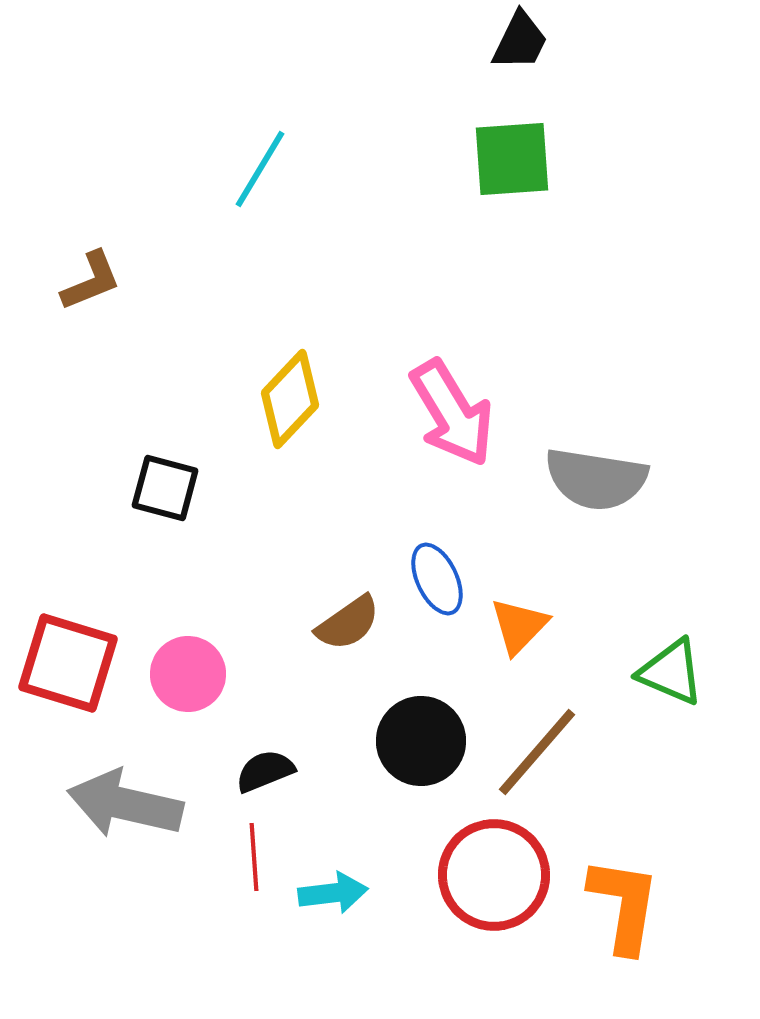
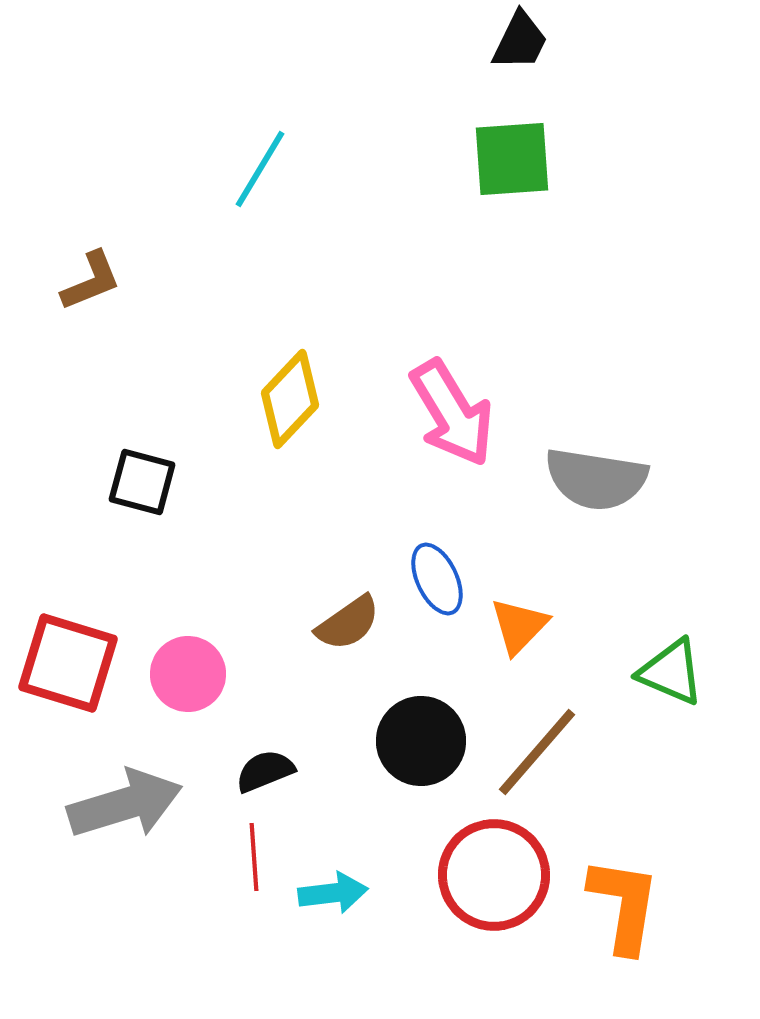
black square: moved 23 px left, 6 px up
gray arrow: rotated 150 degrees clockwise
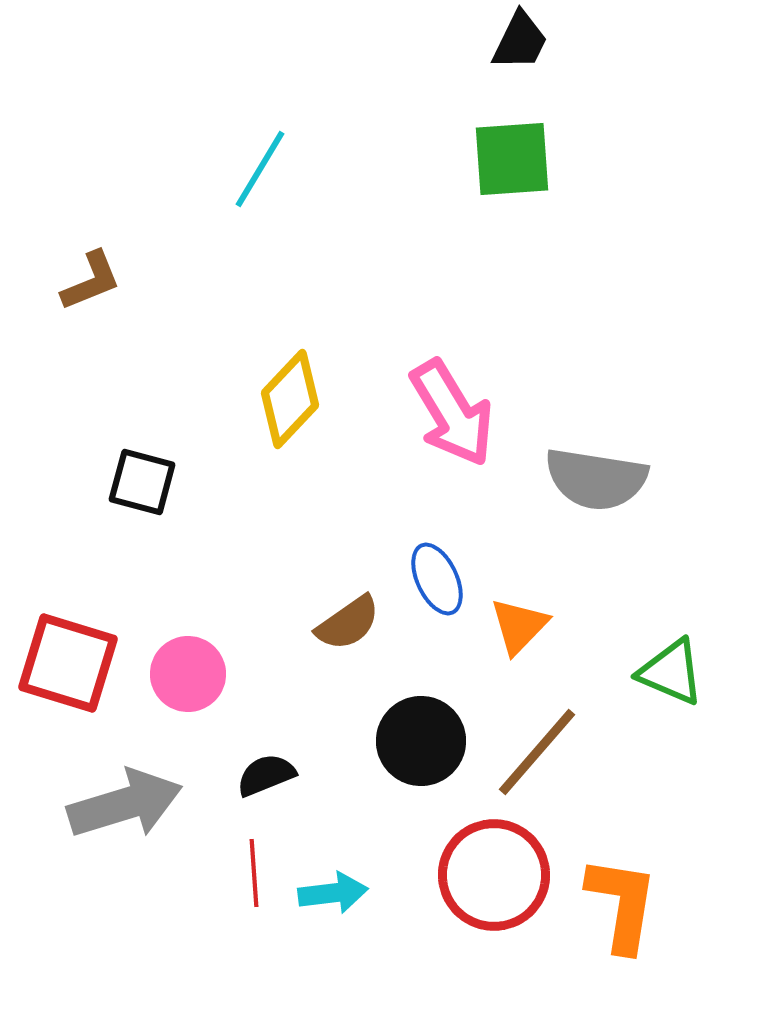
black semicircle: moved 1 px right, 4 px down
red line: moved 16 px down
orange L-shape: moved 2 px left, 1 px up
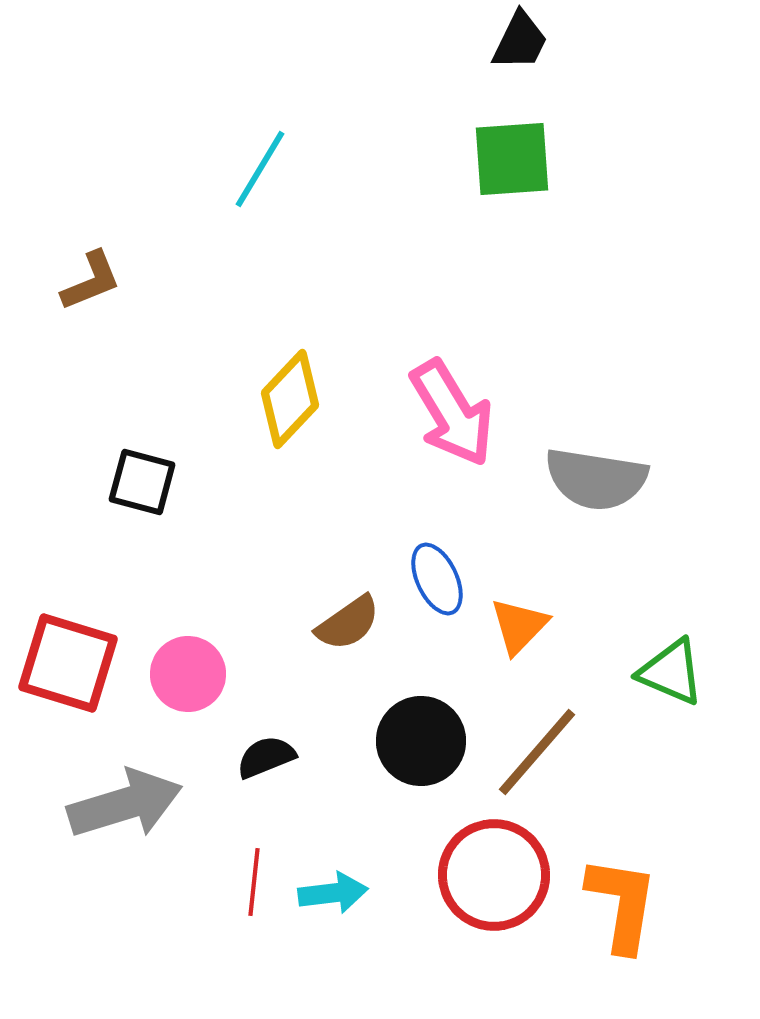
black semicircle: moved 18 px up
red line: moved 9 px down; rotated 10 degrees clockwise
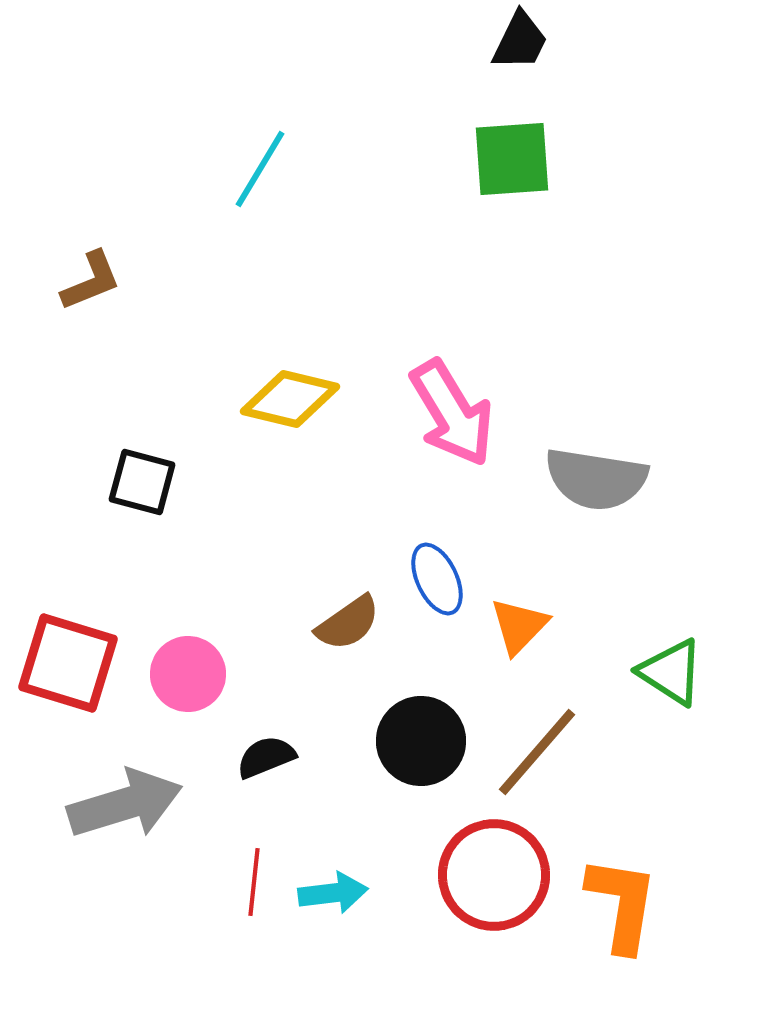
yellow diamond: rotated 60 degrees clockwise
green triangle: rotated 10 degrees clockwise
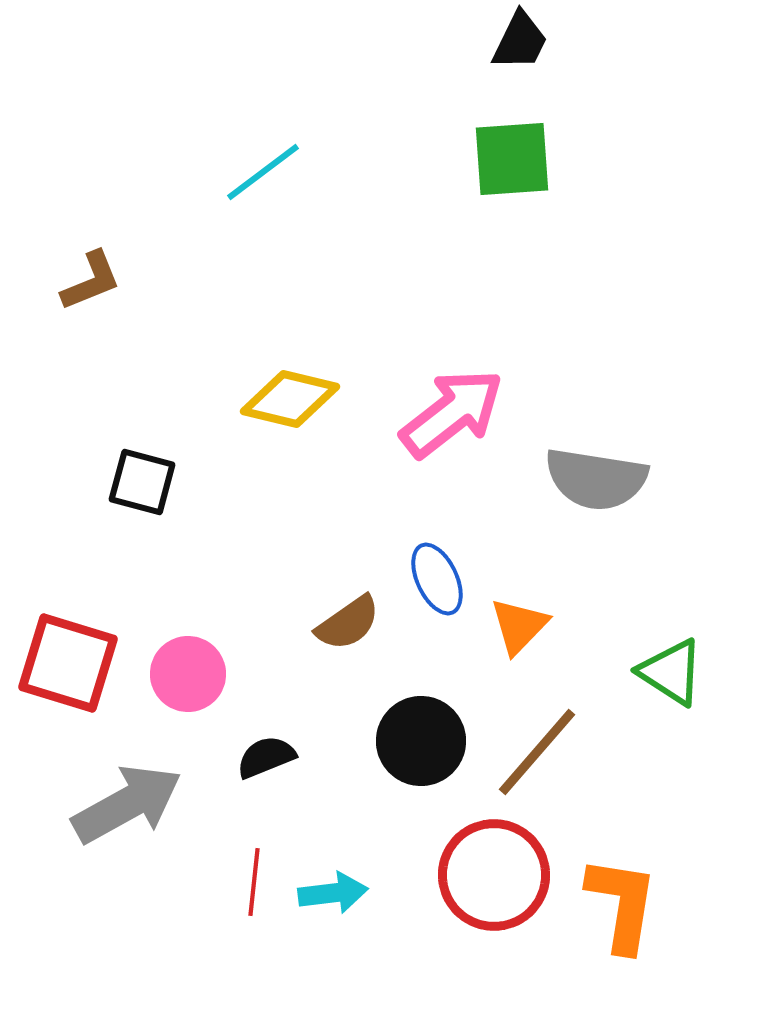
cyan line: moved 3 px right, 3 px down; rotated 22 degrees clockwise
pink arrow: rotated 97 degrees counterclockwise
gray arrow: moved 2 px right; rotated 12 degrees counterclockwise
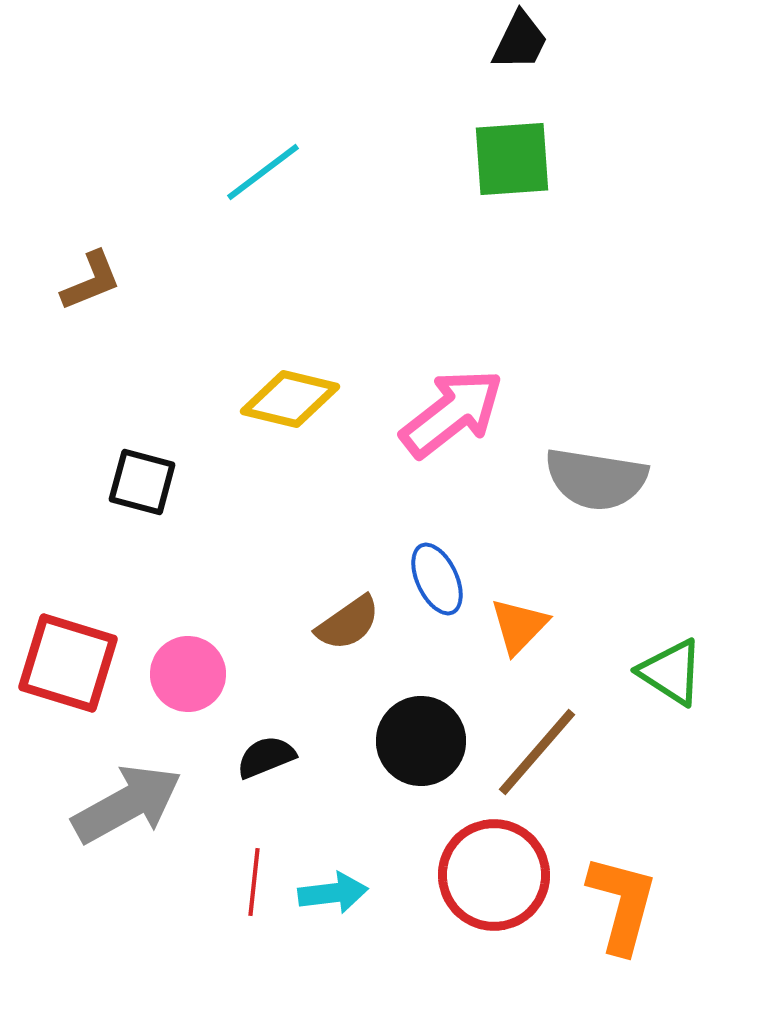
orange L-shape: rotated 6 degrees clockwise
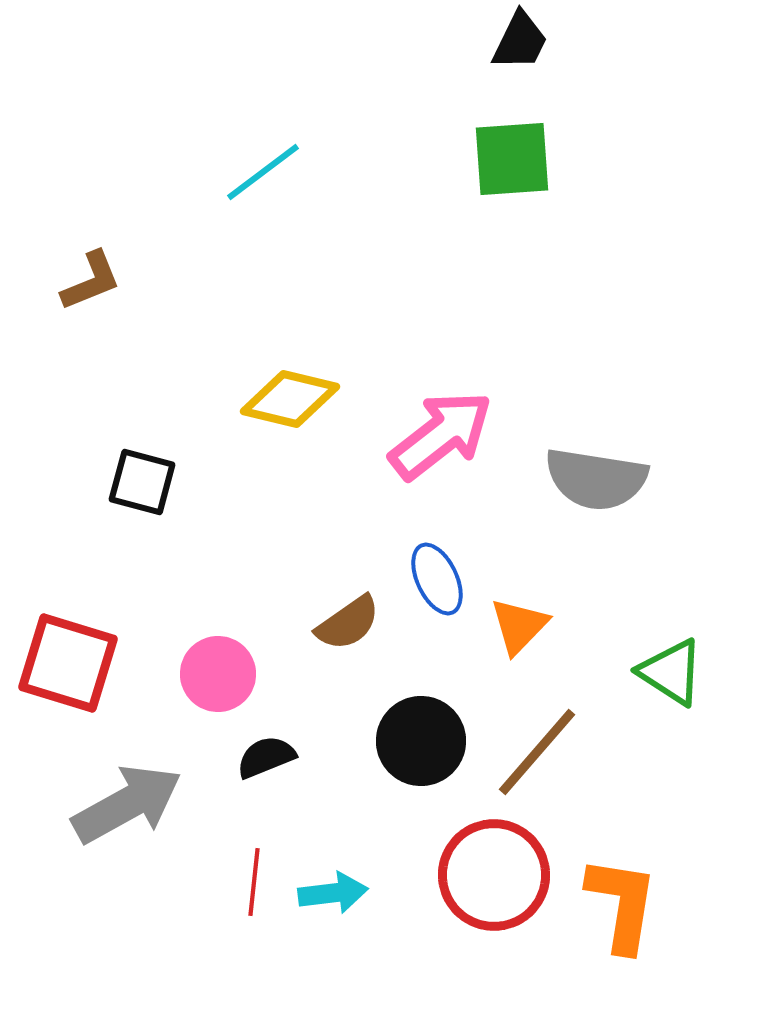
pink arrow: moved 11 px left, 22 px down
pink circle: moved 30 px right
orange L-shape: rotated 6 degrees counterclockwise
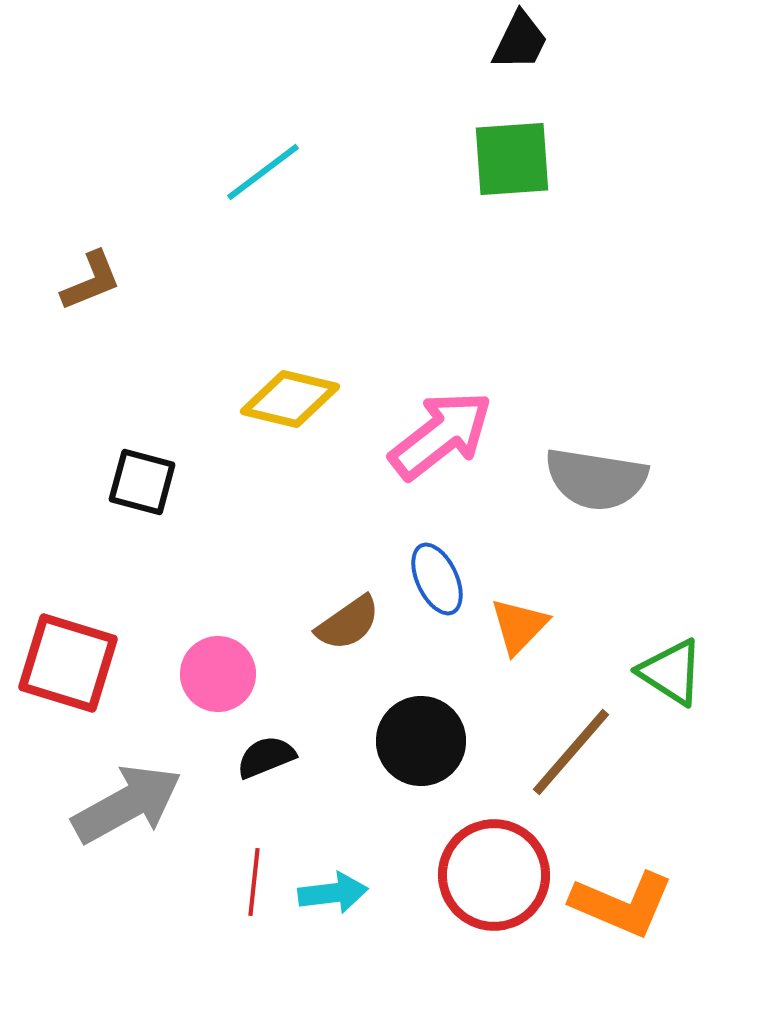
brown line: moved 34 px right
orange L-shape: rotated 104 degrees clockwise
